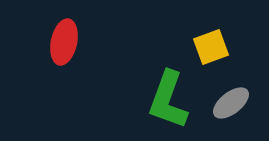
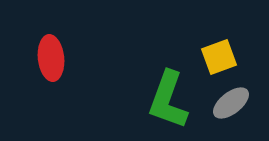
red ellipse: moved 13 px left, 16 px down; rotated 18 degrees counterclockwise
yellow square: moved 8 px right, 10 px down
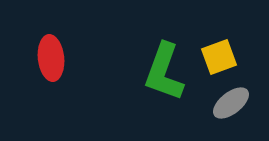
green L-shape: moved 4 px left, 28 px up
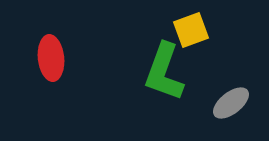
yellow square: moved 28 px left, 27 px up
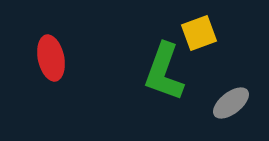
yellow square: moved 8 px right, 3 px down
red ellipse: rotated 6 degrees counterclockwise
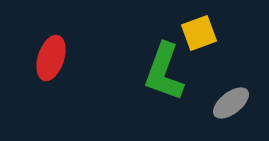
red ellipse: rotated 30 degrees clockwise
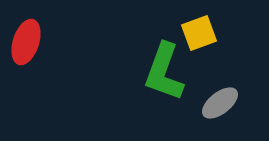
red ellipse: moved 25 px left, 16 px up
gray ellipse: moved 11 px left
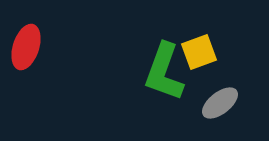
yellow square: moved 19 px down
red ellipse: moved 5 px down
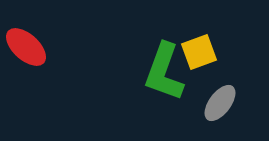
red ellipse: rotated 66 degrees counterclockwise
gray ellipse: rotated 15 degrees counterclockwise
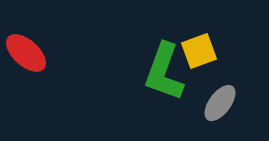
red ellipse: moved 6 px down
yellow square: moved 1 px up
